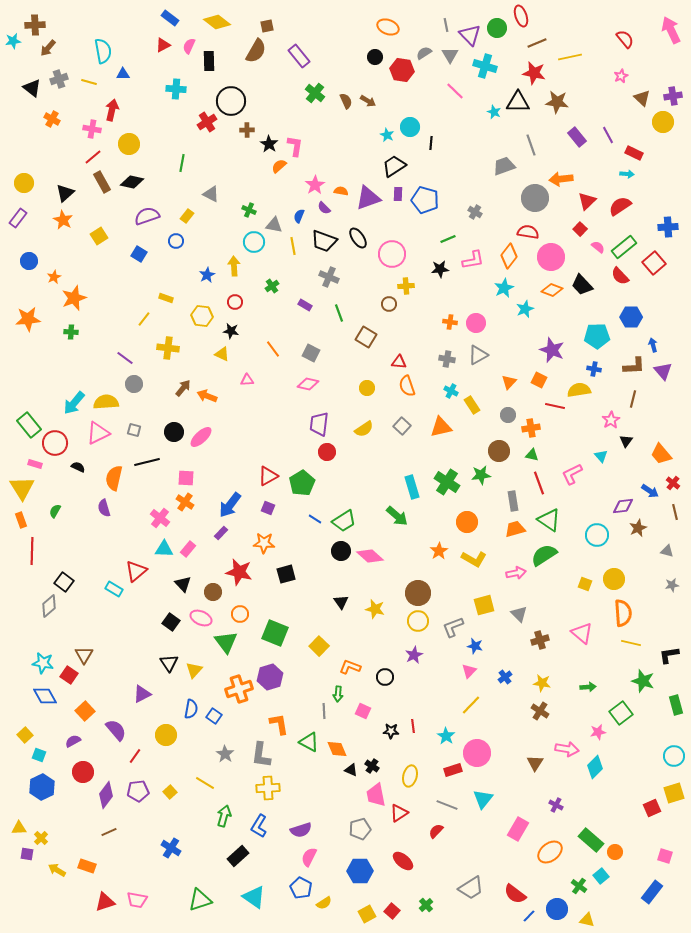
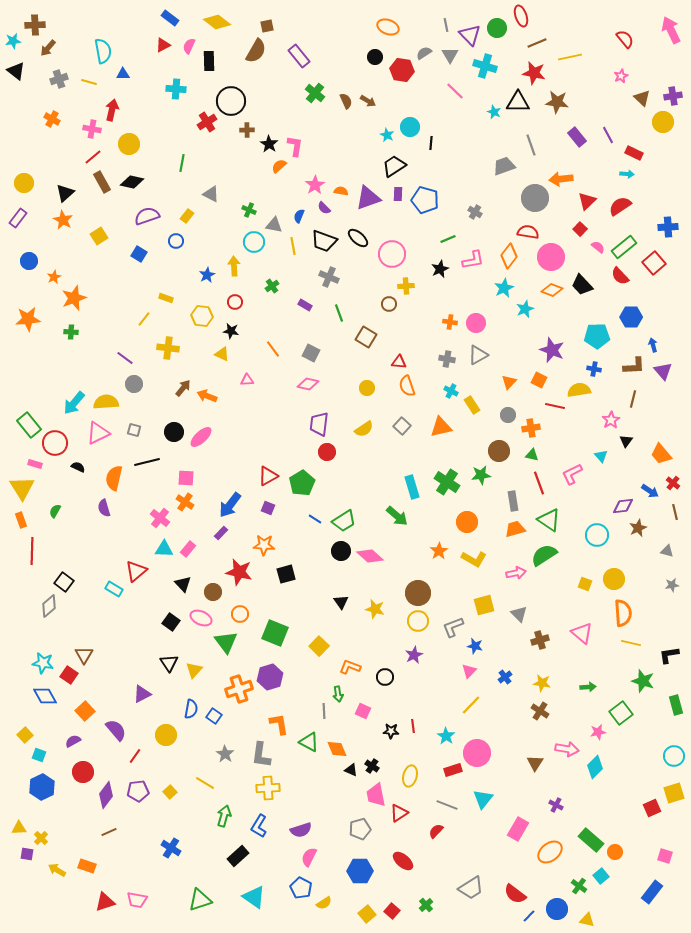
black triangle at (32, 88): moved 16 px left, 17 px up
black ellipse at (358, 238): rotated 15 degrees counterclockwise
black star at (440, 269): rotated 18 degrees counterclockwise
orange star at (264, 543): moved 2 px down
green arrow at (338, 694): rotated 14 degrees counterclockwise
yellow square at (367, 914): rotated 12 degrees counterclockwise
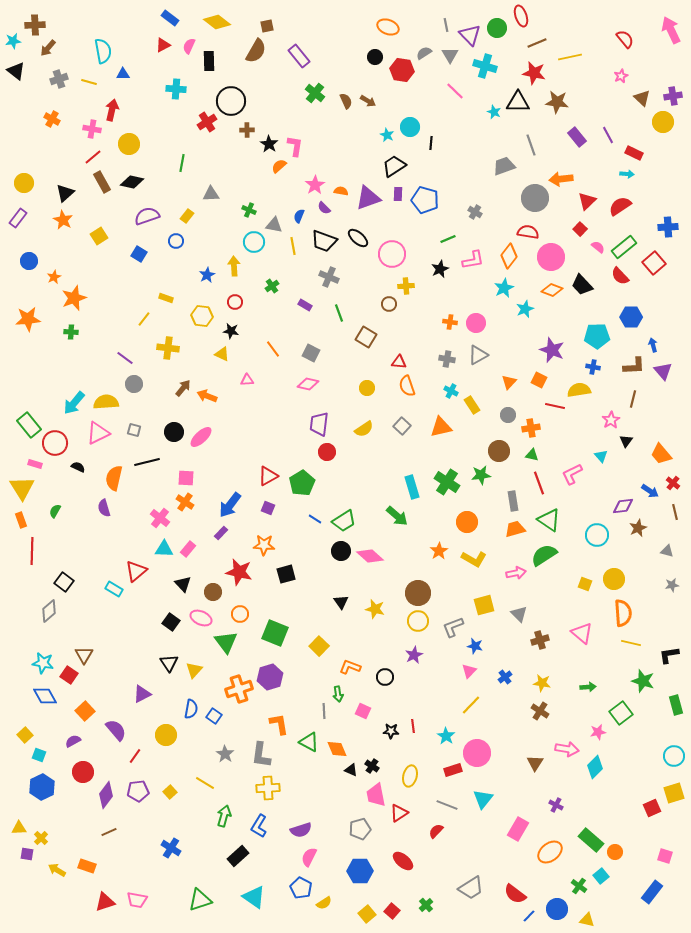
gray triangle at (211, 194): rotated 30 degrees counterclockwise
blue cross at (594, 369): moved 1 px left, 2 px up
gray diamond at (49, 606): moved 5 px down
